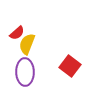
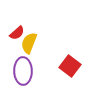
yellow semicircle: moved 2 px right, 1 px up
purple ellipse: moved 2 px left, 1 px up
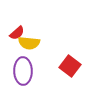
yellow semicircle: rotated 105 degrees counterclockwise
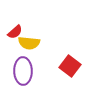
red semicircle: moved 2 px left, 1 px up
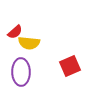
red square: rotated 30 degrees clockwise
purple ellipse: moved 2 px left, 1 px down
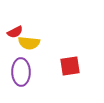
red semicircle: rotated 14 degrees clockwise
red square: rotated 15 degrees clockwise
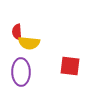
red semicircle: moved 2 px right; rotated 112 degrees clockwise
red square: rotated 15 degrees clockwise
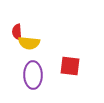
purple ellipse: moved 12 px right, 3 px down
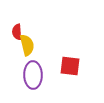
yellow semicircle: moved 2 px left, 2 px down; rotated 110 degrees counterclockwise
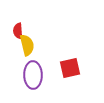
red semicircle: moved 1 px right, 1 px up
red square: moved 2 px down; rotated 20 degrees counterclockwise
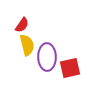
red semicircle: moved 4 px right, 6 px up; rotated 140 degrees counterclockwise
purple ellipse: moved 14 px right, 18 px up
